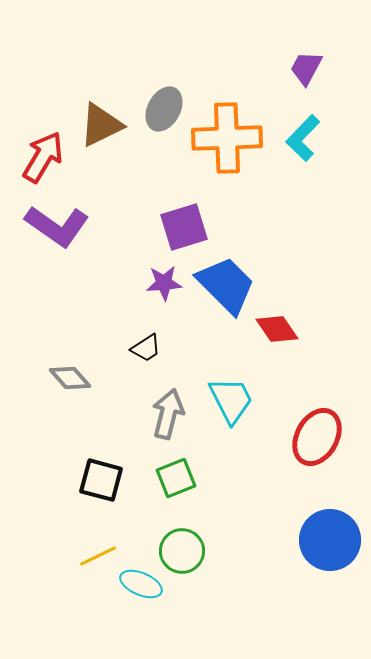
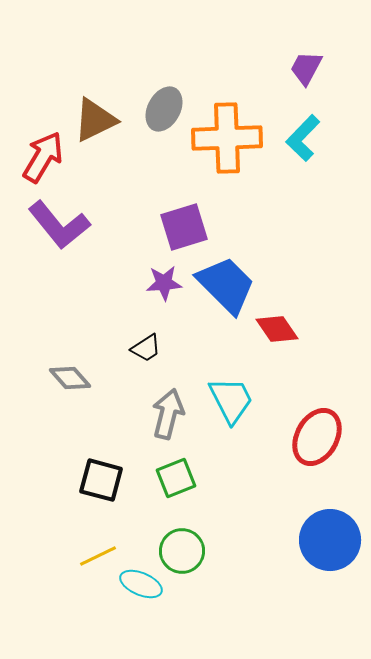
brown triangle: moved 6 px left, 5 px up
purple L-shape: moved 2 px right, 1 px up; rotated 16 degrees clockwise
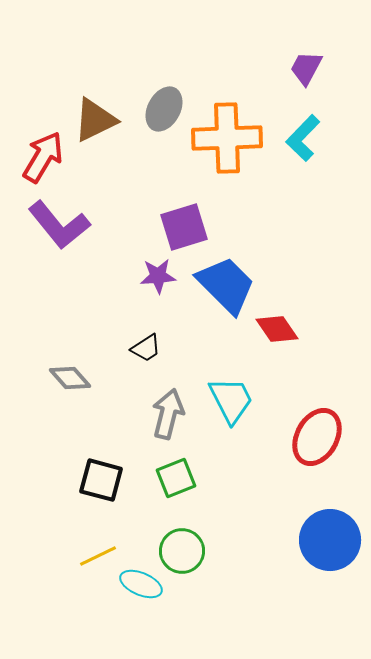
purple star: moved 6 px left, 7 px up
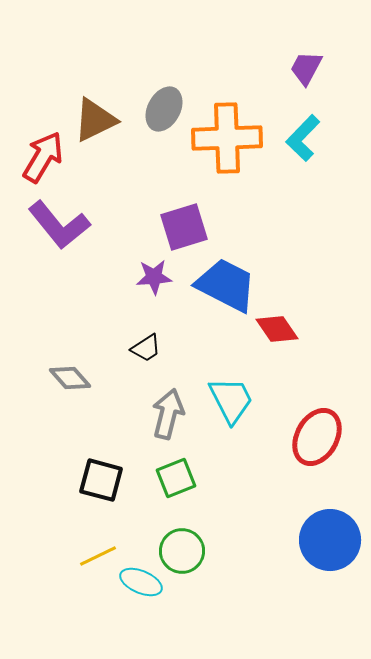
purple star: moved 4 px left, 1 px down
blue trapezoid: rotated 18 degrees counterclockwise
cyan ellipse: moved 2 px up
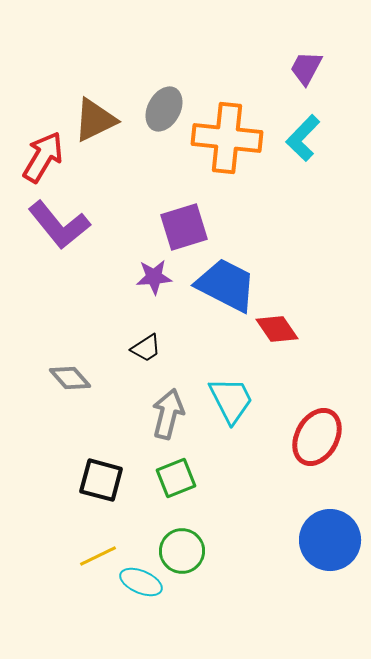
orange cross: rotated 8 degrees clockwise
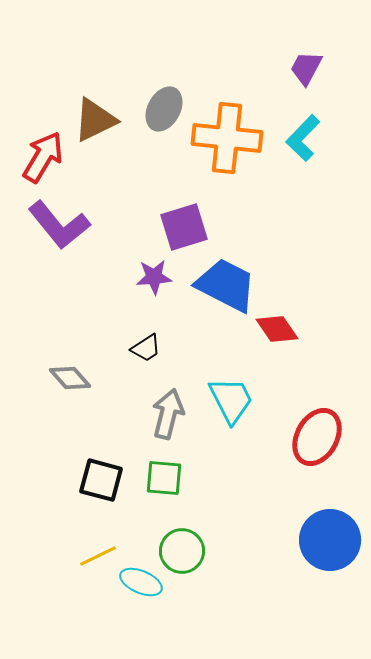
green square: moved 12 px left; rotated 27 degrees clockwise
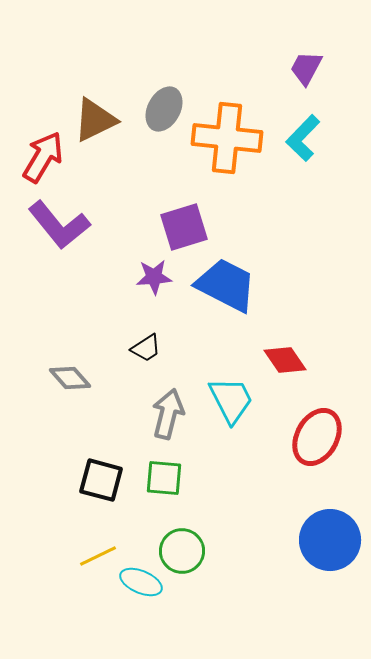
red diamond: moved 8 px right, 31 px down
